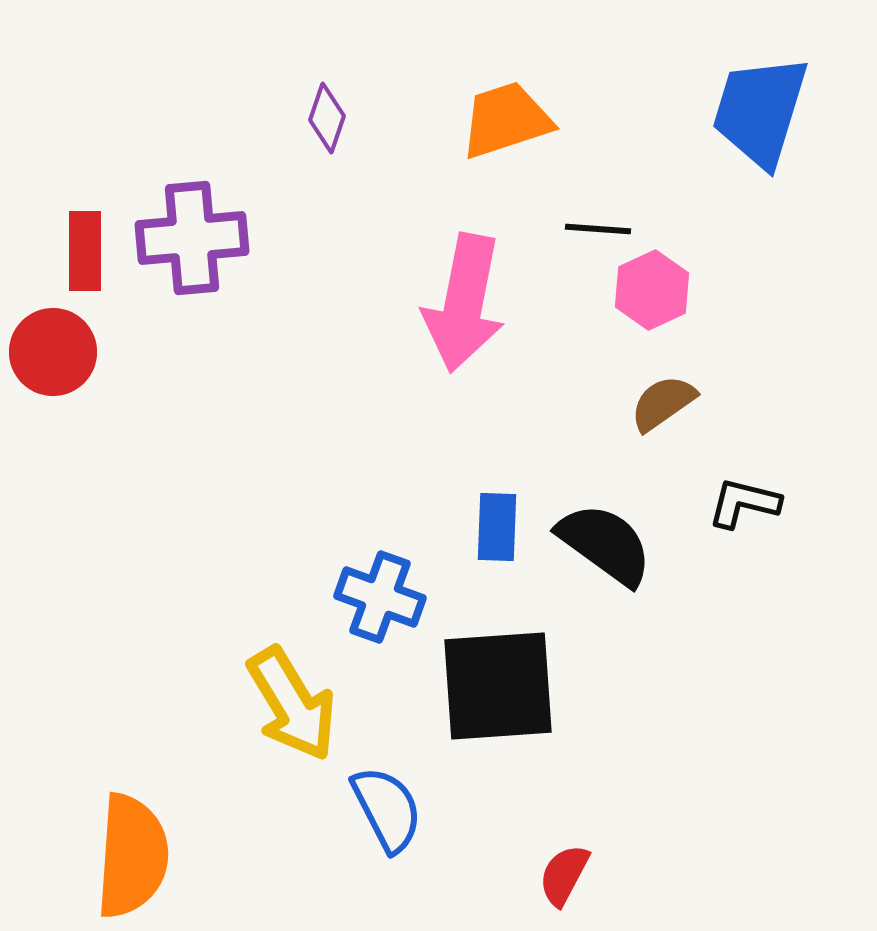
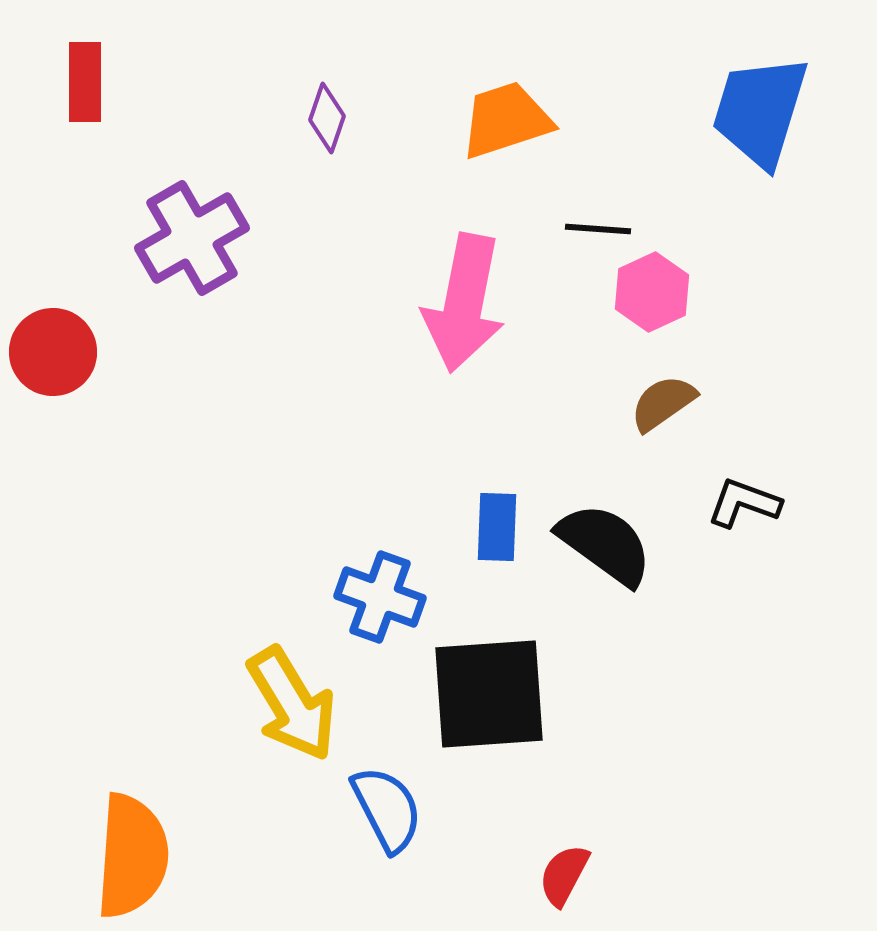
purple cross: rotated 25 degrees counterclockwise
red rectangle: moved 169 px up
pink hexagon: moved 2 px down
black L-shape: rotated 6 degrees clockwise
black square: moved 9 px left, 8 px down
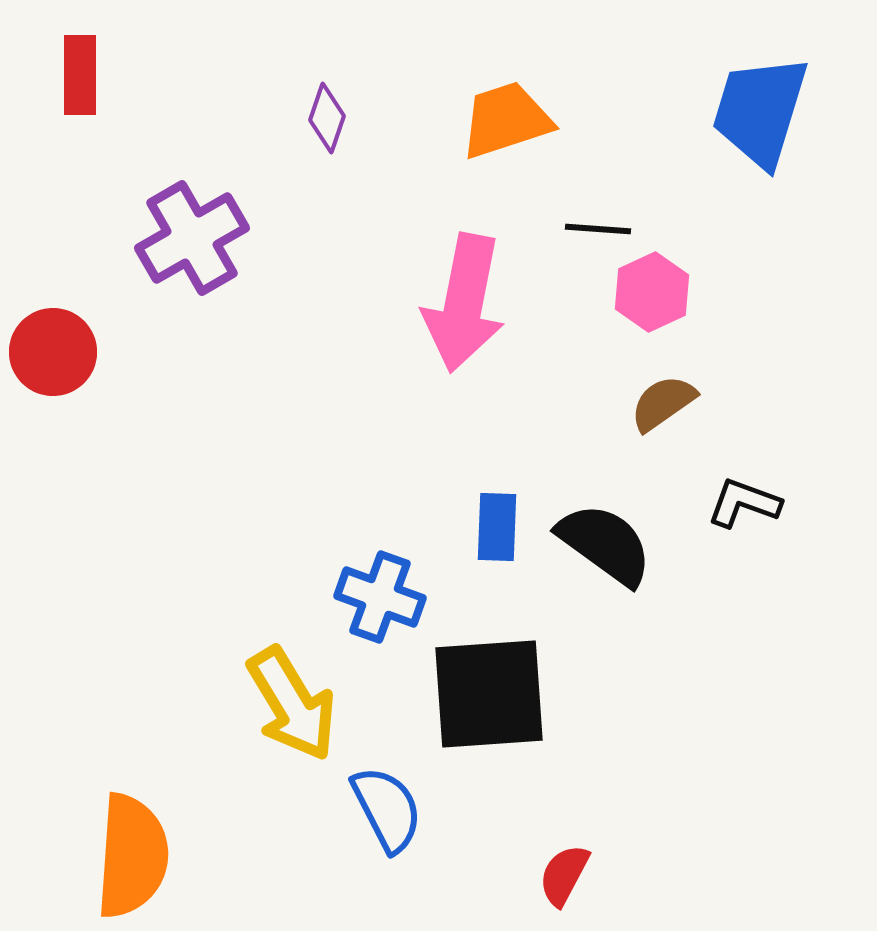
red rectangle: moved 5 px left, 7 px up
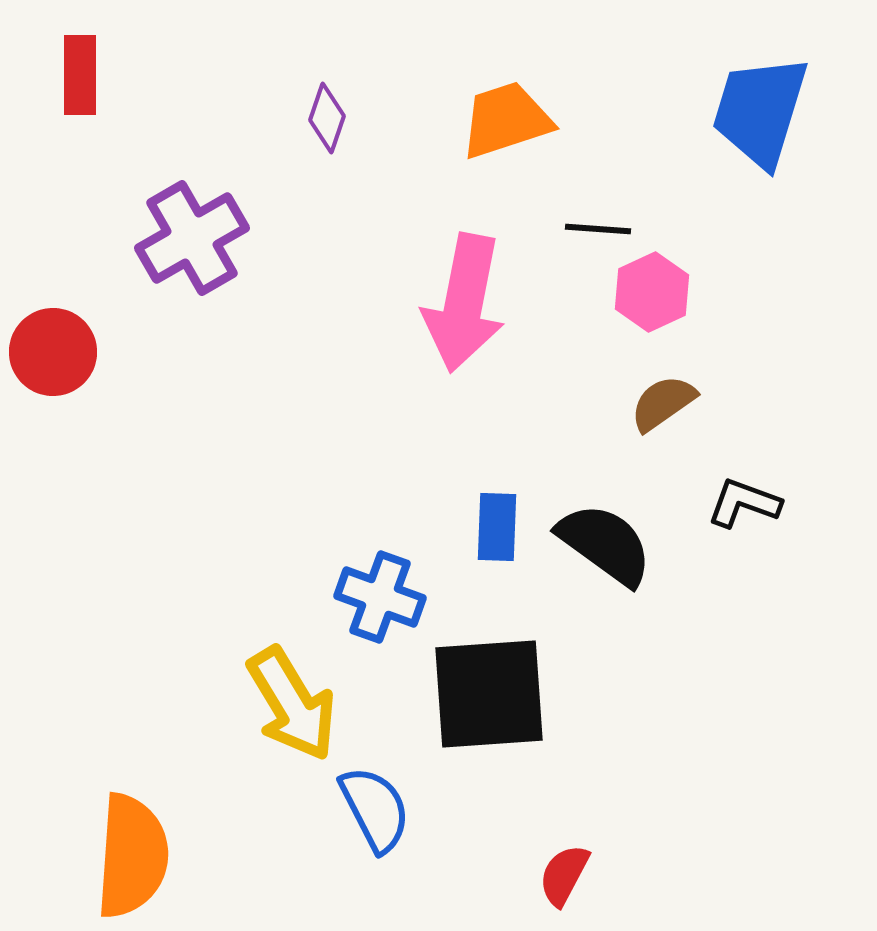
blue semicircle: moved 12 px left
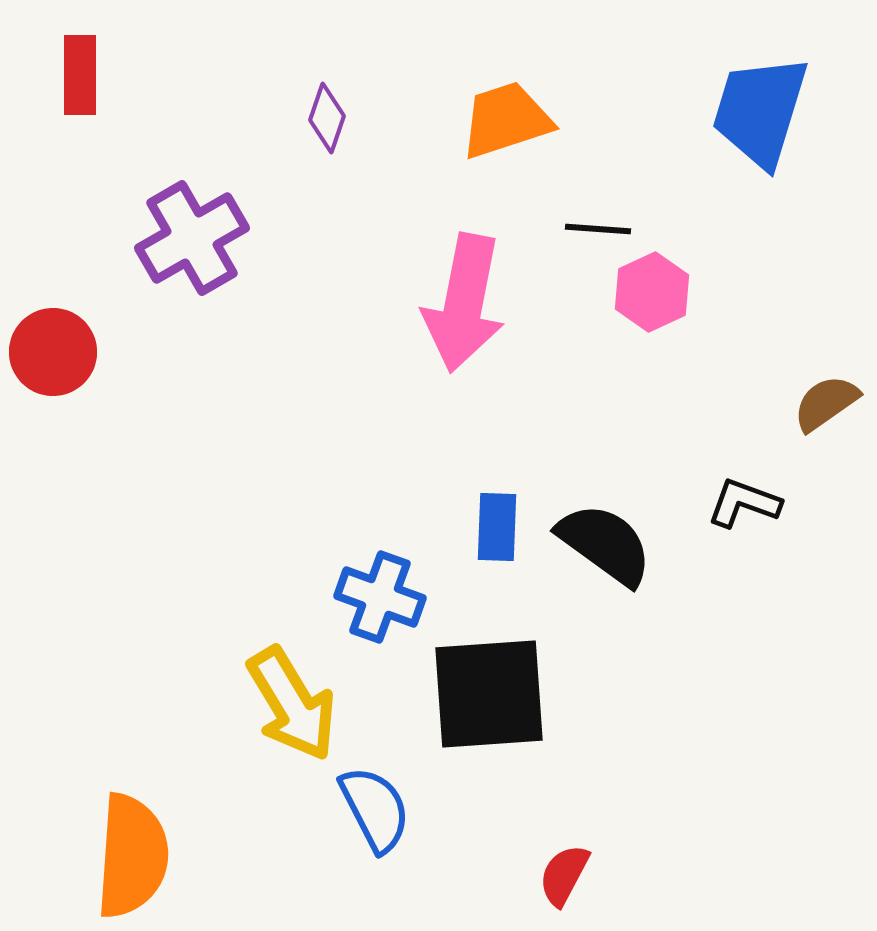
brown semicircle: moved 163 px right
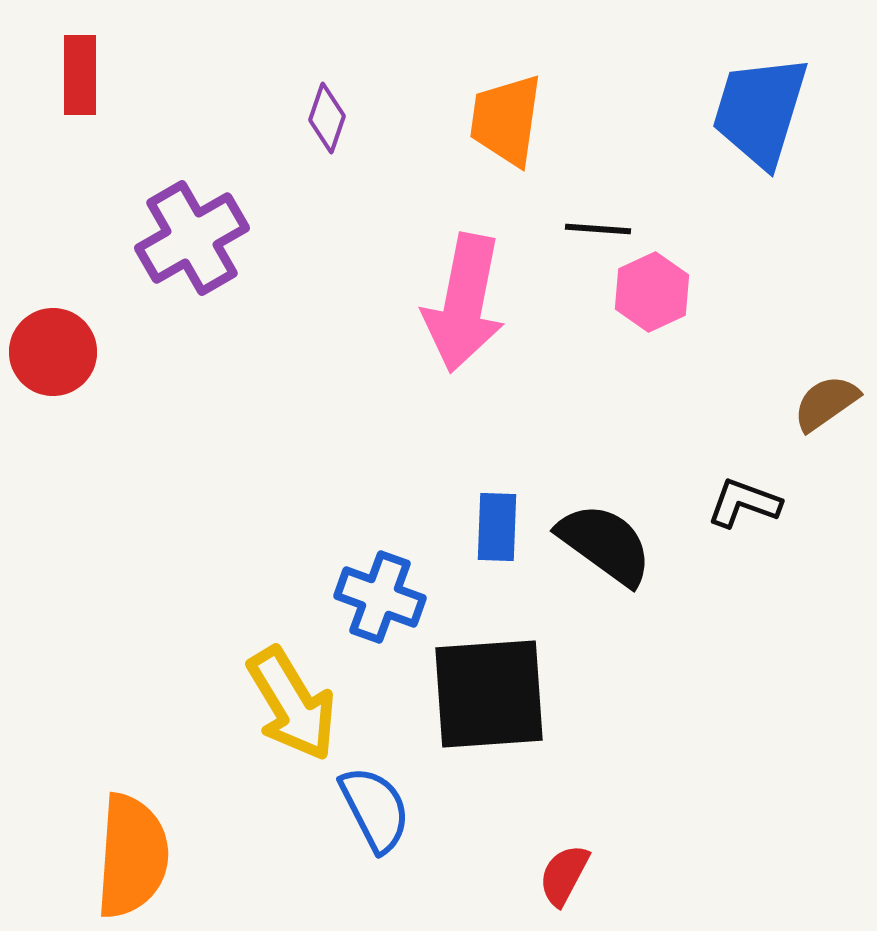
orange trapezoid: rotated 64 degrees counterclockwise
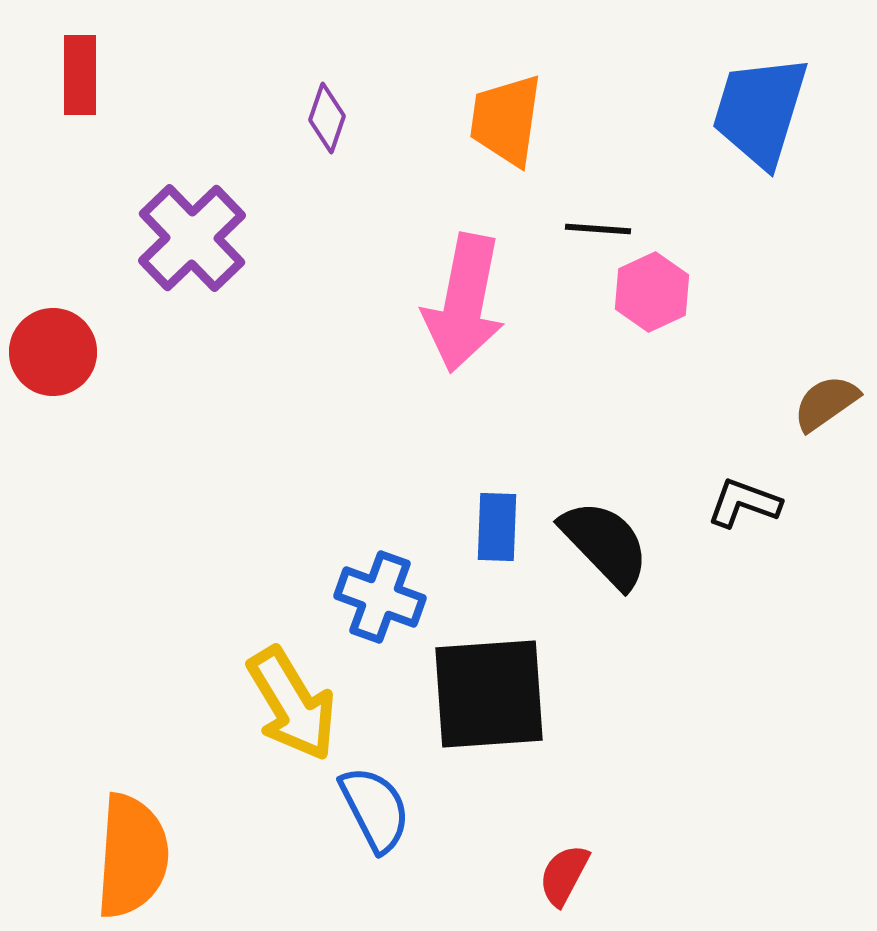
purple cross: rotated 14 degrees counterclockwise
black semicircle: rotated 10 degrees clockwise
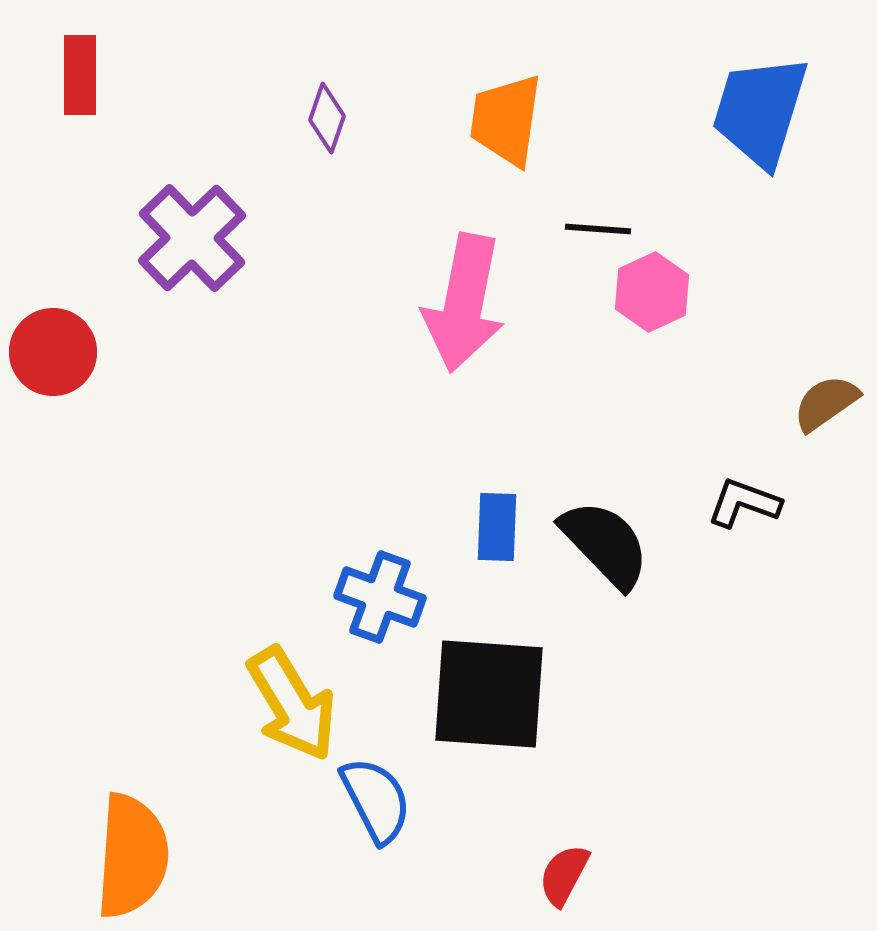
black square: rotated 8 degrees clockwise
blue semicircle: moved 1 px right, 9 px up
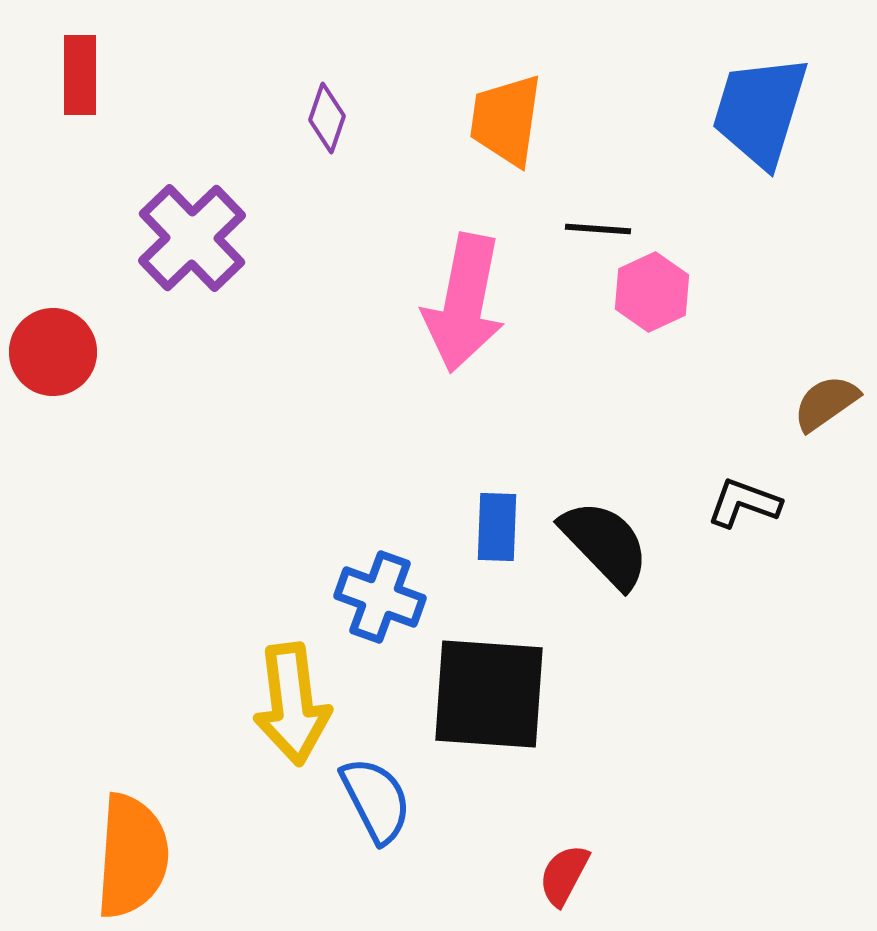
yellow arrow: rotated 24 degrees clockwise
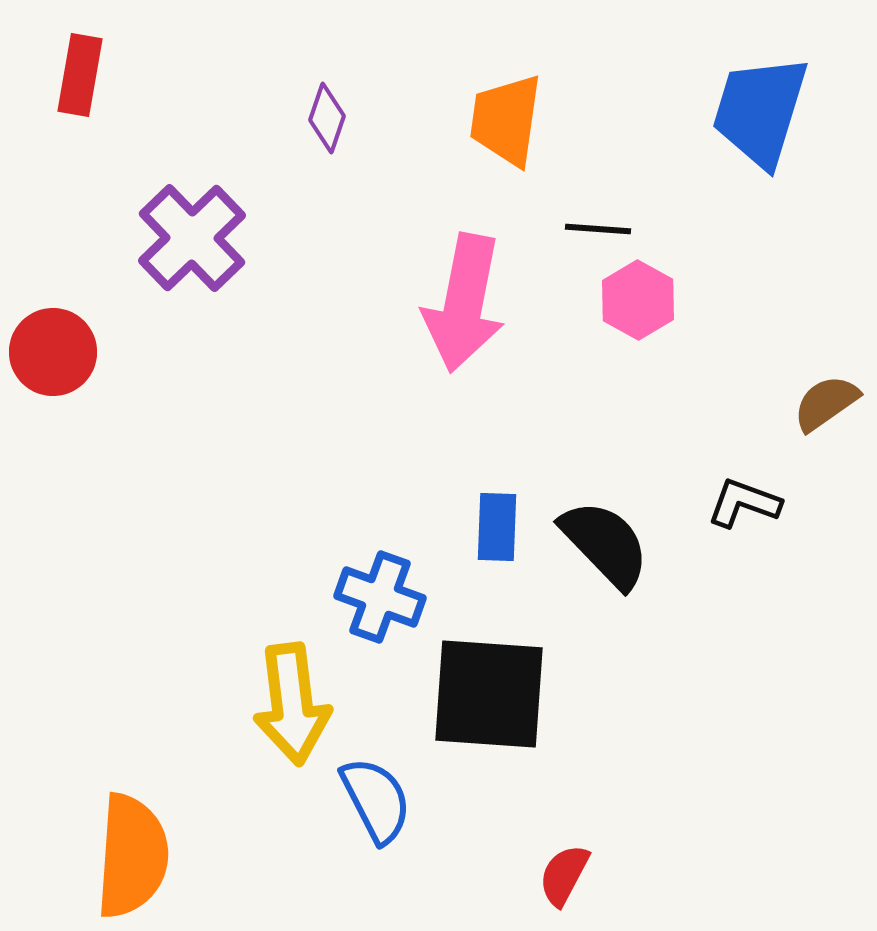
red rectangle: rotated 10 degrees clockwise
pink hexagon: moved 14 px left, 8 px down; rotated 6 degrees counterclockwise
